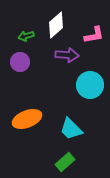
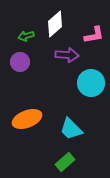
white diamond: moved 1 px left, 1 px up
cyan circle: moved 1 px right, 2 px up
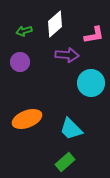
green arrow: moved 2 px left, 5 px up
